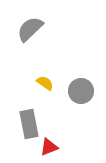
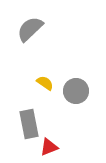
gray circle: moved 5 px left
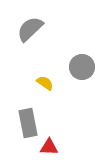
gray circle: moved 6 px right, 24 px up
gray rectangle: moved 1 px left, 1 px up
red triangle: rotated 24 degrees clockwise
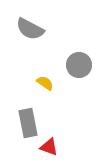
gray semicircle: rotated 108 degrees counterclockwise
gray circle: moved 3 px left, 2 px up
red triangle: rotated 18 degrees clockwise
